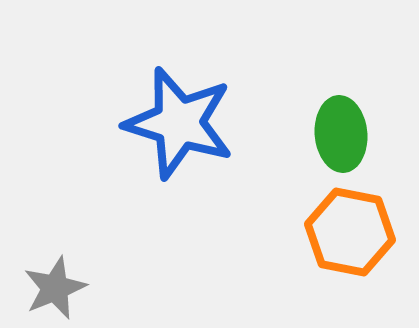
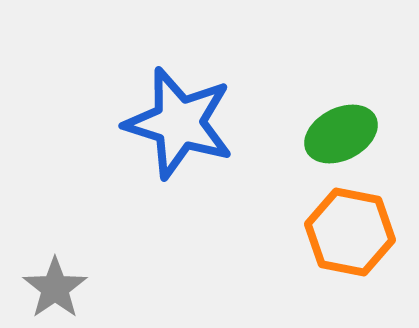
green ellipse: rotated 68 degrees clockwise
gray star: rotated 12 degrees counterclockwise
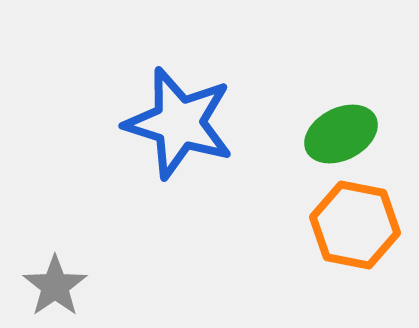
orange hexagon: moved 5 px right, 7 px up
gray star: moved 2 px up
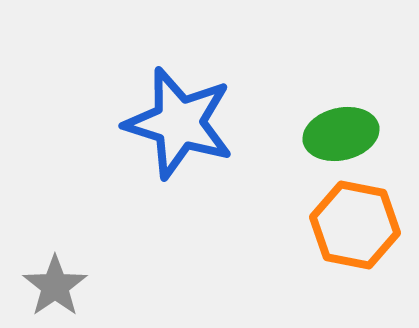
green ellipse: rotated 14 degrees clockwise
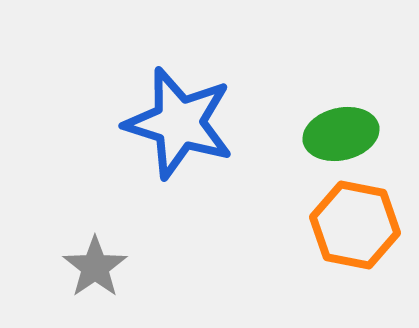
gray star: moved 40 px right, 19 px up
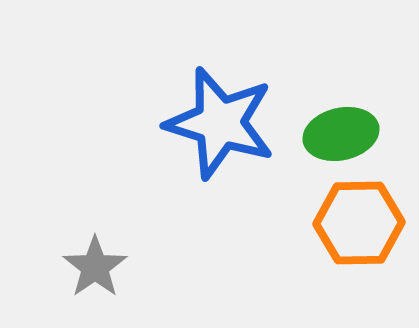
blue star: moved 41 px right
orange hexagon: moved 4 px right, 2 px up; rotated 12 degrees counterclockwise
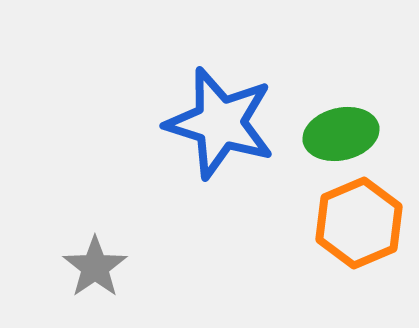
orange hexagon: rotated 22 degrees counterclockwise
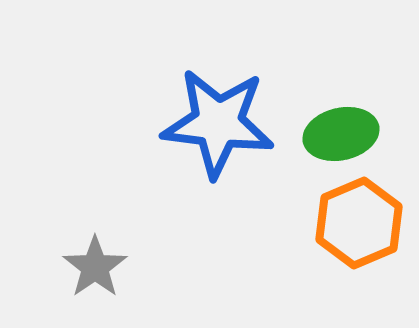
blue star: moved 2 px left; rotated 10 degrees counterclockwise
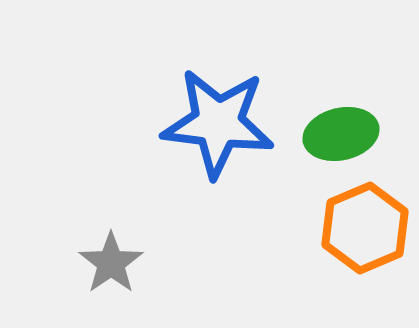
orange hexagon: moved 6 px right, 5 px down
gray star: moved 16 px right, 4 px up
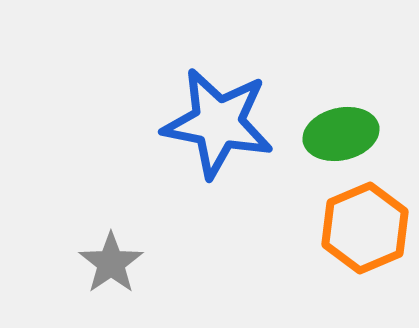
blue star: rotated 4 degrees clockwise
